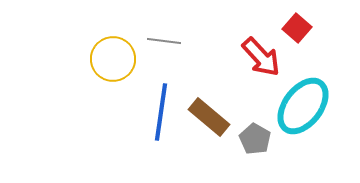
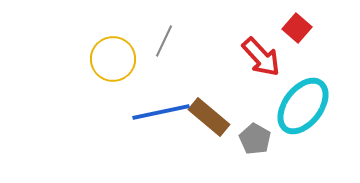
gray line: rotated 72 degrees counterclockwise
blue line: rotated 70 degrees clockwise
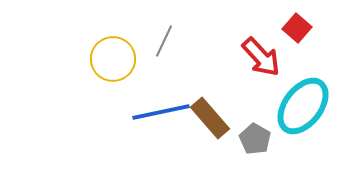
brown rectangle: moved 1 px right, 1 px down; rotated 9 degrees clockwise
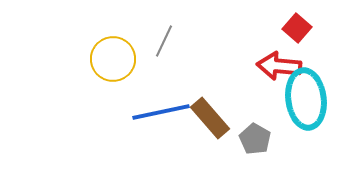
red arrow: moved 18 px right, 9 px down; rotated 138 degrees clockwise
cyan ellipse: moved 3 px right, 7 px up; rotated 44 degrees counterclockwise
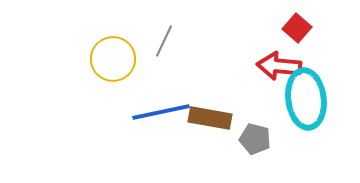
brown rectangle: rotated 39 degrees counterclockwise
gray pentagon: rotated 16 degrees counterclockwise
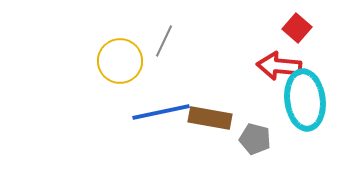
yellow circle: moved 7 px right, 2 px down
cyan ellipse: moved 1 px left, 1 px down
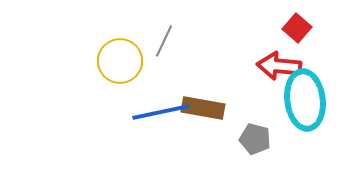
brown rectangle: moved 7 px left, 10 px up
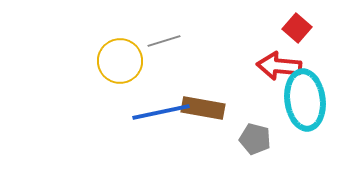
gray line: rotated 48 degrees clockwise
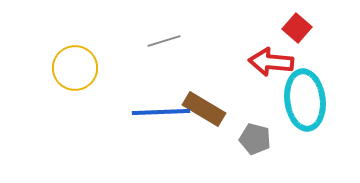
yellow circle: moved 45 px left, 7 px down
red arrow: moved 8 px left, 4 px up
brown rectangle: moved 1 px right, 1 px down; rotated 21 degrees clockwise
blue line: rotated 10 degrees clockwise
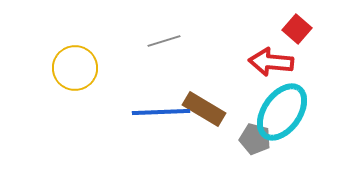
red square: moved 1 px down
cyan ellipse: moved 23 px left, 12 px down; rotated 42 degrees clockwise
